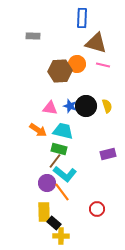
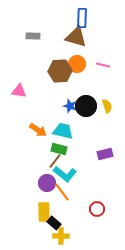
brown triangle: moved 20 px left, 6 px up
pink triangle: moved 31 px left, 17 px up
purple rectangle: moved 3 px left
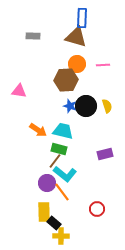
pink line: rotated 16 degrees counterclockwise
brown hexagon: moved 6 px right, 9 px down
